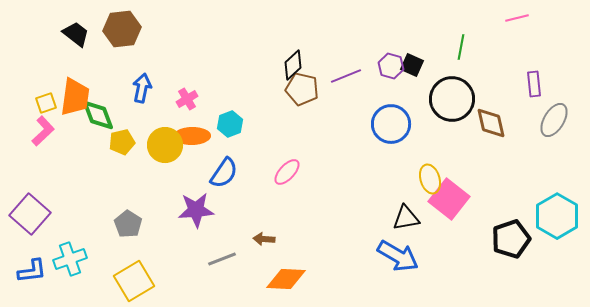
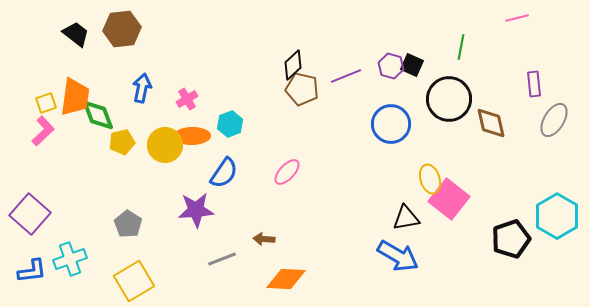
black circle at (452, 99): moved 3 px left
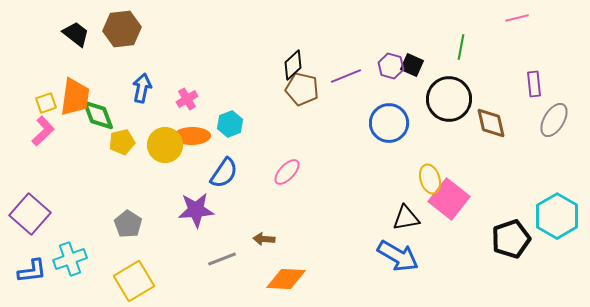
blue circle at (391, 124): moved 2 px left, 1 px up
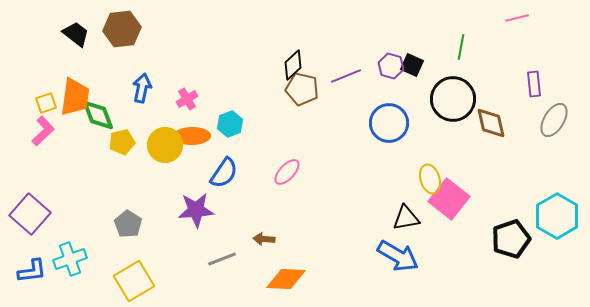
black circle at (449, 99): moved 4 px right
